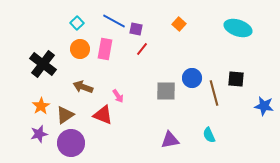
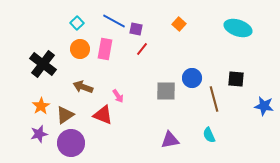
brown line: moved 6 px down
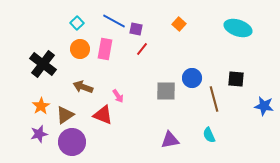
purple circle: moved 1 px right, 1 px up
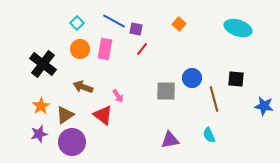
red triangle: rotated 15 degrees clockwise
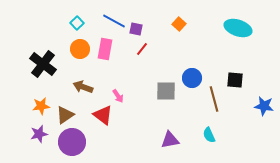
black square: moved 1 px left, 1 px down
orange star: rotated 24 degrees clockwise
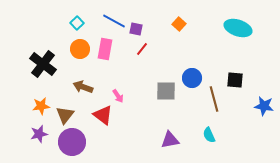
brown triangle: rotated 18 degrees counterclockwise
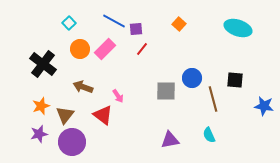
cyan square: moved 8 px left
purple square: rotated 16 degrees counterclockwise
pink rectangle: rotated 35 degrees clockwise
brown line: moved 1 px left
orange star: rotated 12 degrees counterclockwise
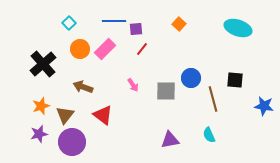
blue line: rotated 30 degrees counterclockwise
black cross: rotated 12 degrees clockwise
blue circle: moved 1 px left
pink arrow: moved 15 px right, 11 px up
